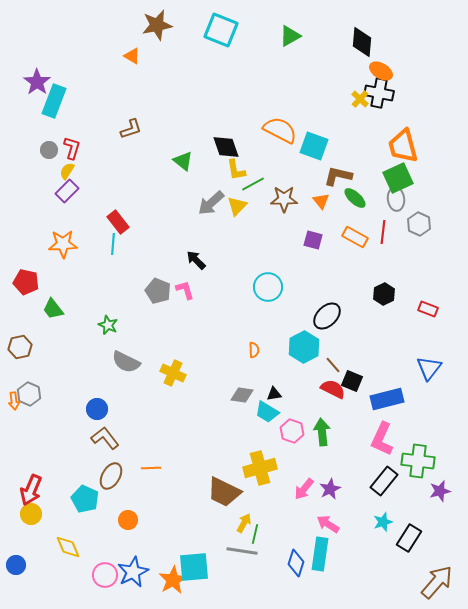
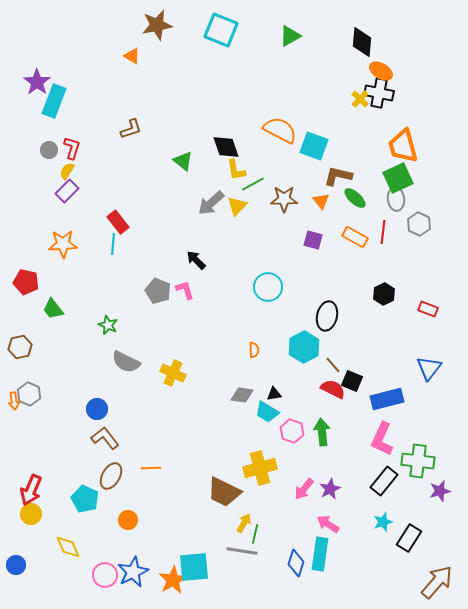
black ellipse at (327, 316): rotated 32 degrees counterclockwise
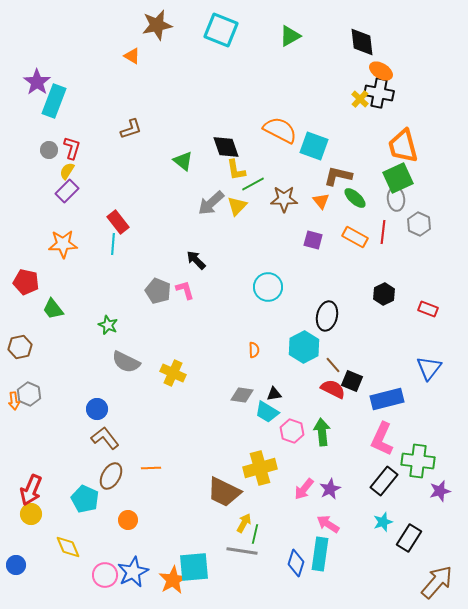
black diamond at (362, 42): rotated 12 degrees counterclockwise
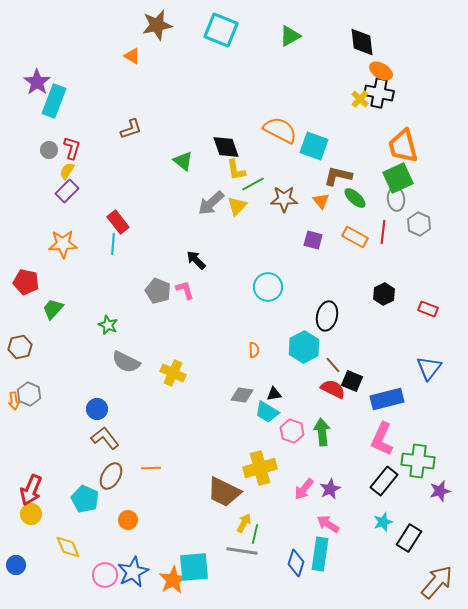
green trapezoid at (53, 309): rotated 80 degrees clockwise
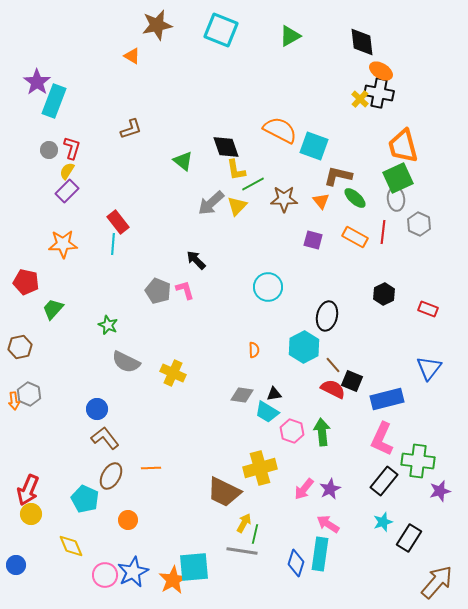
red arrow at (31, 490): moved 3 px left
yellow diamond at (68, 547): moved 3 px right, 1 px up
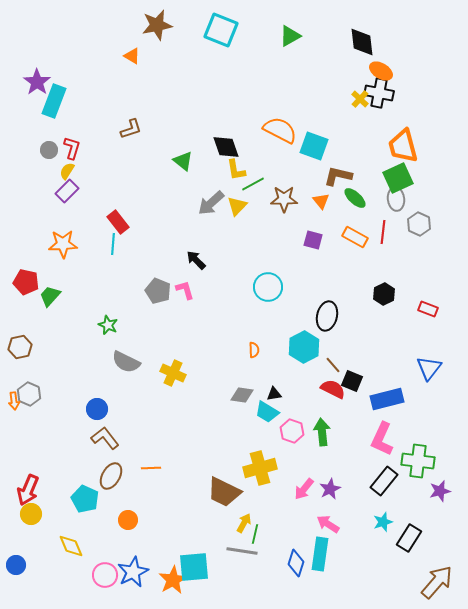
green trapezoid at (53, 309): moved 3 px left, 13 px up
